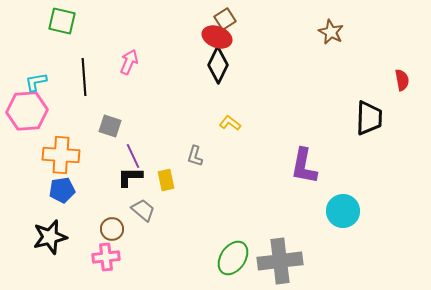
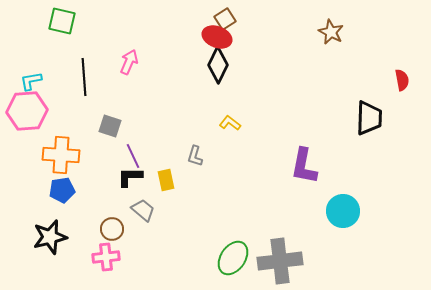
cyan L-shape: moved 5 px left, 1 px up
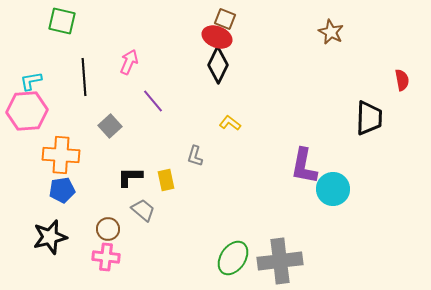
brown square: rotated 35 degrees counterclockwise
gray square: rotated 30 degrees clockwise
purple line: moved 20 px right, 55 px up; rotated 15 degrees counterclockwise
cyan circle: moved 10 px left, 22 px up
brown circle: moved 4 px left
pink cross: rotated 12 degrees clockwise
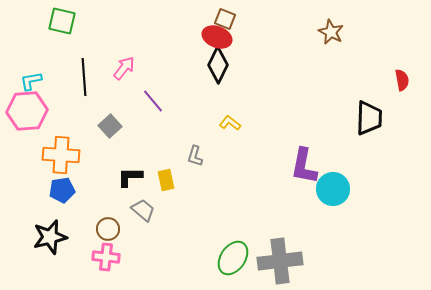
pink arrow: moved 5 px left, 6 px down; rotated 15 degrees clockwise
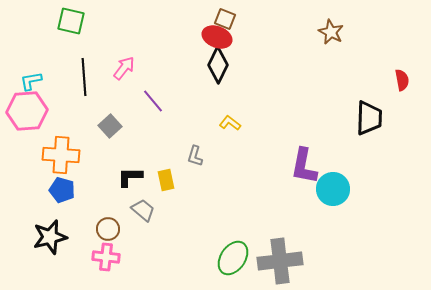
green square: moved 9 px right
blue pentagon: rotated 25 degrees clockwise
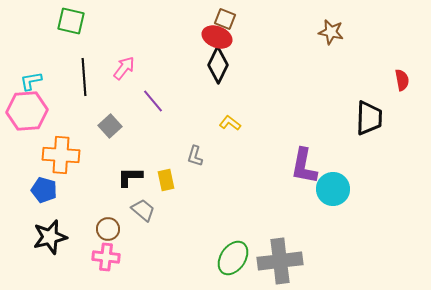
brown star: rotated 15 degrees counterclockwise
blue pentagon: moved 18 px left
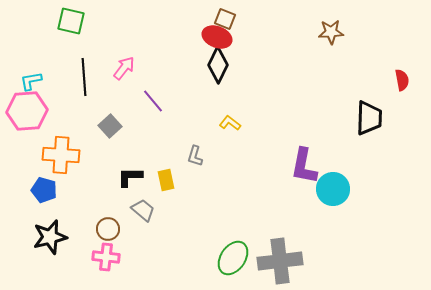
brown star: rotated 15 degrees counterclockwise
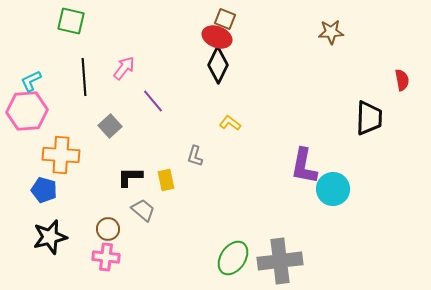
cyan L-shape: rotated 15 degrees counterclockwise
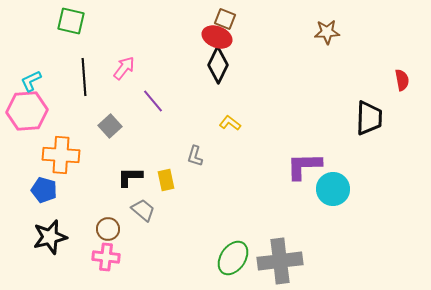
brown star: moved 4 px left
purple L-shape: rotated 78 degrees clockwise
